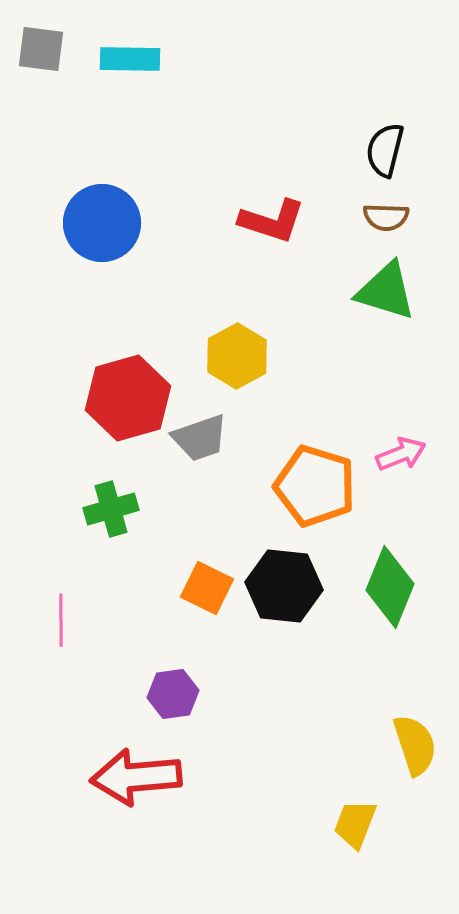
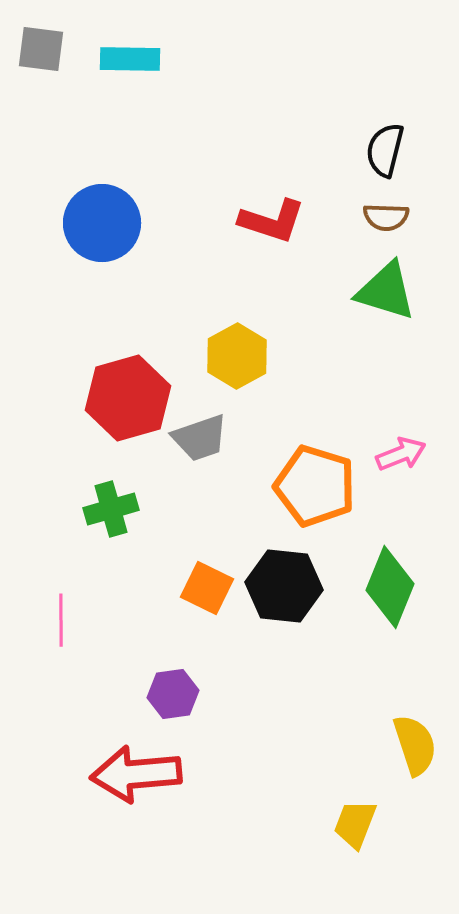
red arrow: moved 3 px up
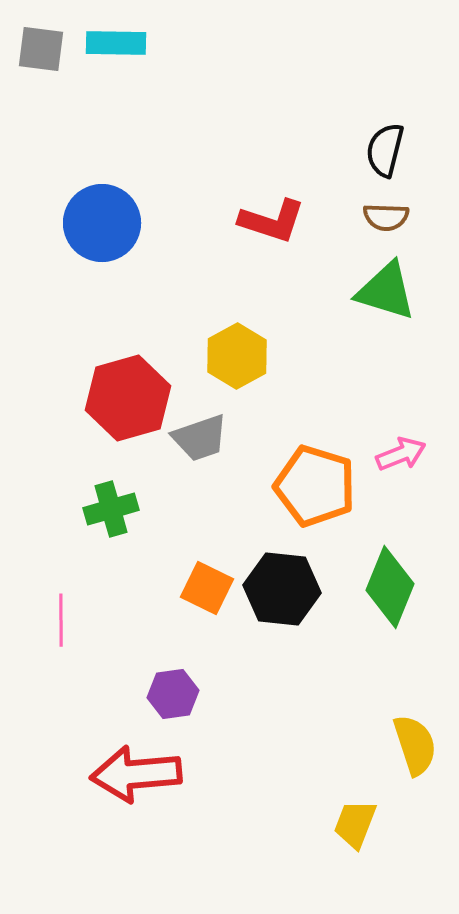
cyan rectangle: moved 14 px left, 16 px up
black hexagon: moved 2 px left, 3 px down
